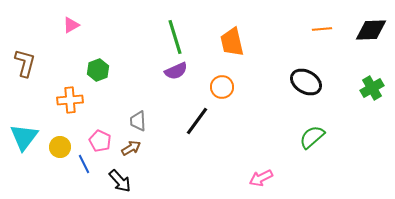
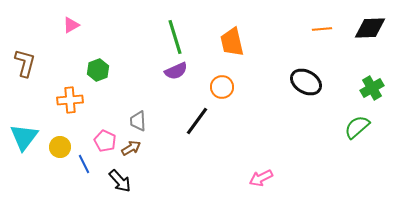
black diamond: moved 1 px left, 2 px up
green semicircle: moved 45 px right, 10 px up
pink pentagon: moved 5 px right
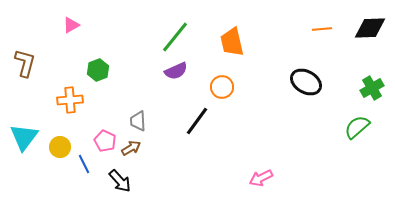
green line: rotated 56 degrees clockwise
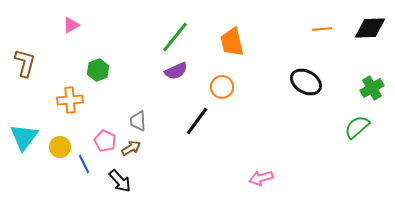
pink arrow: rotated 10 degrees clockwise
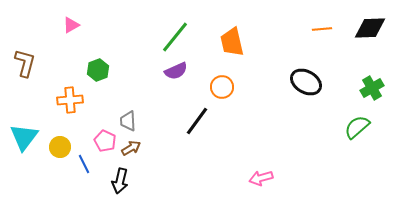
gray trapezoid: moved 10 px left
black arrow: rotated 55 degrees clockwise
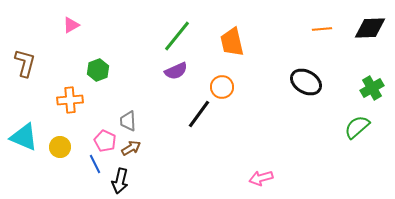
green line: moved 2 px right, 1 px up
black line: moved 2 px right, 7 px up
cyan triangle: rotated 44 degrees counterclockwise
blue line: moved 11 px right
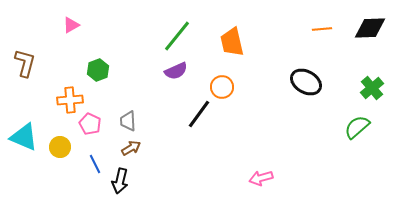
green cross: rotated 10 degrees counterclockwise
pink pentagon: moved 15 px left, 17 px up
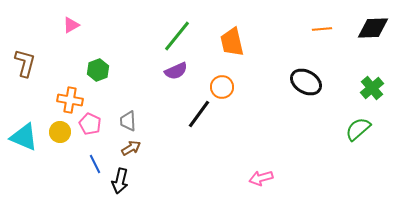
black diamond: moved 3 px right
orange cross: rotated 15 degrees clockwise
green semicircle: moved 1 px right, 2 px down
yellow circle: moved 15 px up
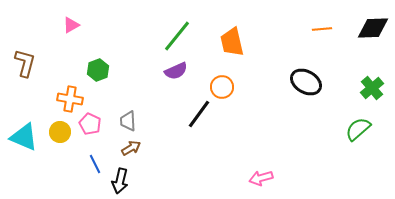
orange cross: moved 1 px up
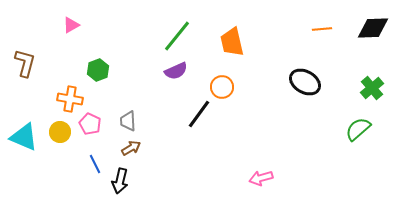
black ellipse: moved 1 px left
